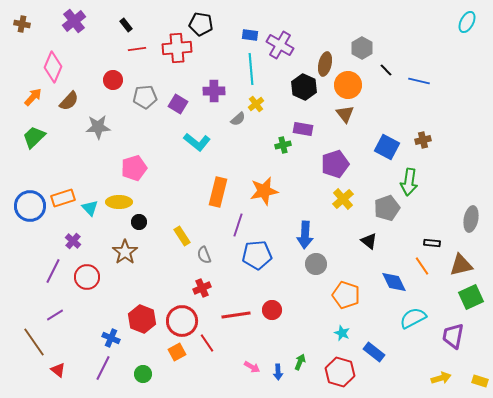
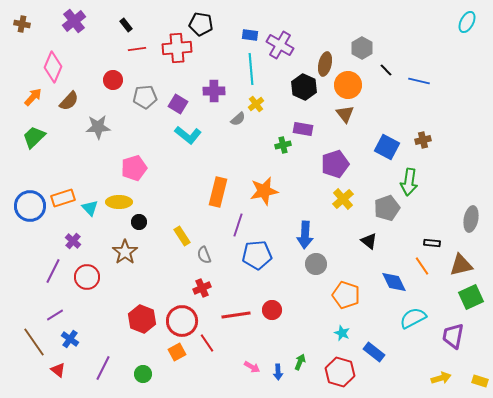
cyan L-shape at (197, 142): moved 9 px left, 7 px up
blue cross at (111, 338): moved 41 px left, 1 px down; rotated 12 degrees clockwise
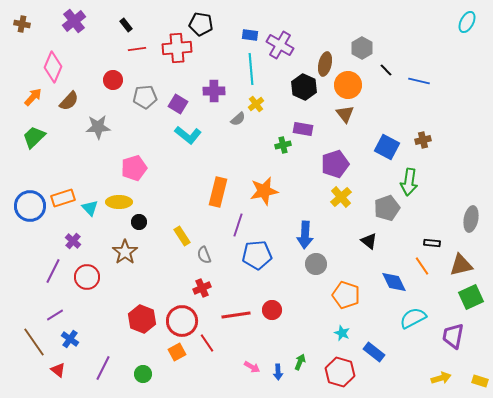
yellow cross at (343, 199): moved 2 px left, 2 px up
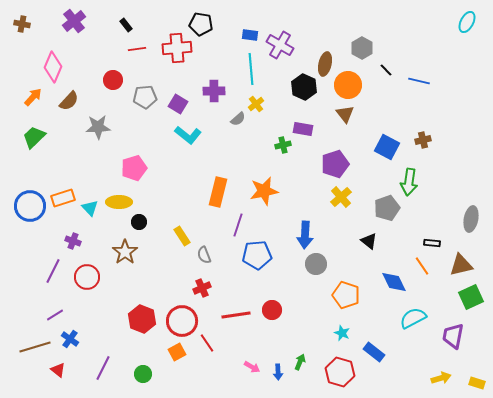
purple cross at (73, 241): rotated 21 degrees counterclockwise
brown line at (34, 342): moved 1 px right, 5 px down; rotated 72 degrees counterclockwise
yellow rectangle at (480, 381): moved 3 px left, 2 px down
